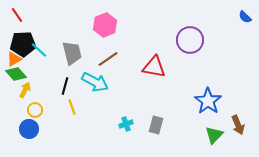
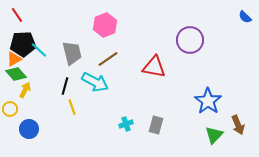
yellow circle: moved 25 px left, 1 px up
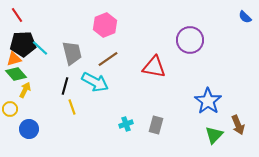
cyan line: moved 1 px right, 2 px up
orange triangle: rotated 14 degrees clockwise
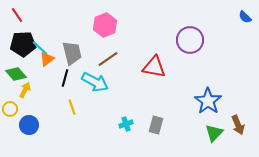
orange triangle: moved 33 px right; rotated 21 degrees counterclockwise
black line: moved 8 px up
blue circle: moved 4 px up
green triangle: moved 2 px up
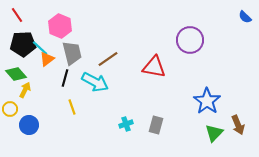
pink hexagon: moved 45 px left, 1 px down; rotated 15 degrees counterclockwise
blue star: moved 1 px left
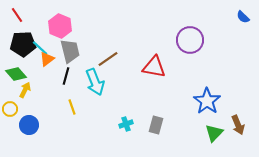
blue semicircle: moved 2 px left
gray trapezoid: moved 2 px left, 2 px up
black line: moved 1 px right, 2 px up
cyan arrow: rotated 40 degrees clockwise
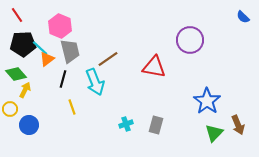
black line: moved 3 px left, 3 px down
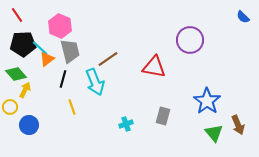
yellow circle: moved 2 px up
gray rectangle: moved 7 px right, 9 px up
green triangle: rotated 24 degrees counterclockwise
